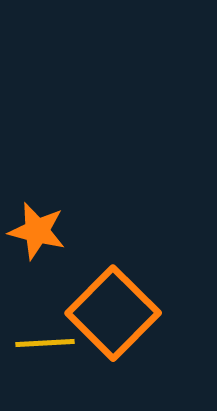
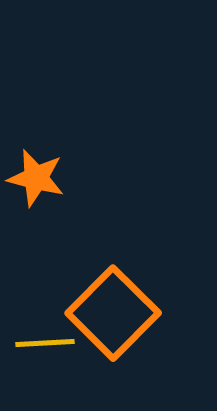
orange star: moved 1 px left, 53 px up
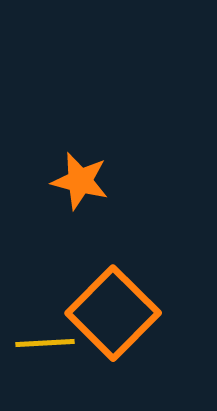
orange star: moved 44 px right, 3 px down
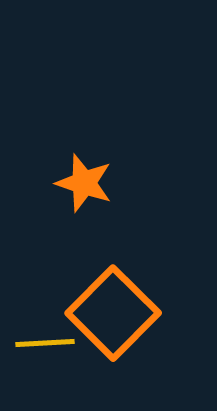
orange star: moved 4 px right, 2 px down; rotated 4 degrees clockwise
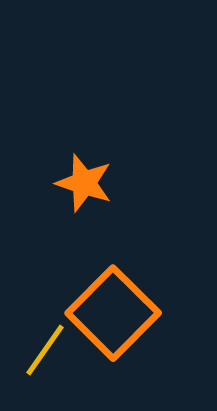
yellow line: moved 7 px down; rotated 52 degrees counterclockwise
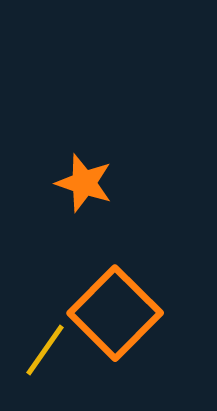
orange square: moved 2 px right
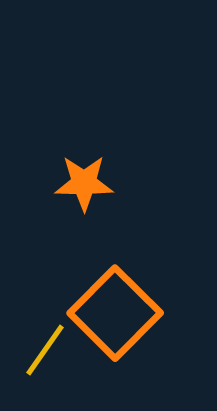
orange star: rotated 18 degrees counterclockwise
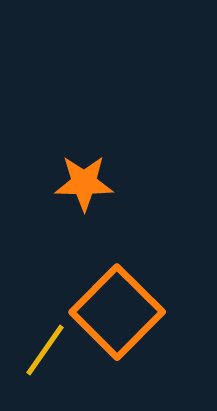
orange square: moved 2 px right, 1 px up
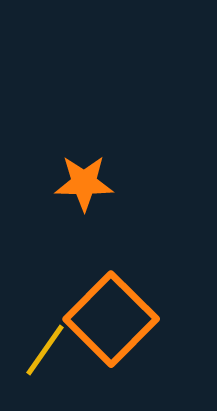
orange square: moved 6 px left, 7 px down
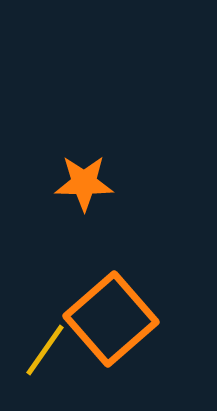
orange square: rotated 4 degrees clockwise
